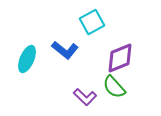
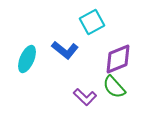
purple diamond: moved 2 px left, 1 px down
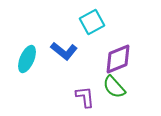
blue L-shape: moved 1 px left, 1 px down
purple L-shape: rotated 140 degrees counterclockwise
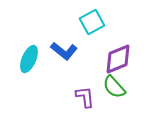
cyan ellipse: moved 2 px right
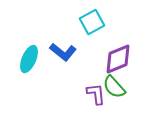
blue L-shape: moved 1 px left, 1 px down
purple L-shape: moved 11 px right, 3 px up
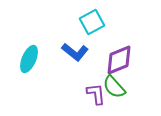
blue L-shape: moved 12 px right
purple diamond: moved 1 px right, 1 px down
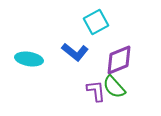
cyan square: moved 4 px right
cyan ellipse: rotated 76 degrees clockwise
purple L-shape: moved 3 px up
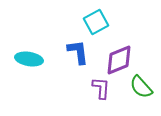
blue L-shape: moved 3 px right; rotated 136 degrees counterclockwise
green semicircle: moved 27 px right
purple L-shape: moved 5 px right, 3 px up; rotated 10 degrees clockwise
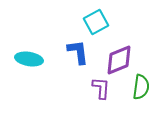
green semicircle: rotated 130 degrees counterclockwise
